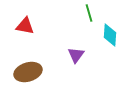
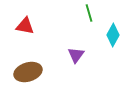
cyan diamond: moved 3 px right; rotated 25 degrees clockwise
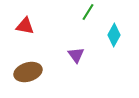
green line: moved 1 px left, 1 px up; rotated 48 degrees clockwise
cyan diamond: moved 1 px right
purple triangle: rotated 12 degrees counterclockwise
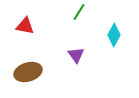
green line: moved 9 px left
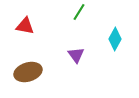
cyan diamond: moved 1 px right, 4 px down
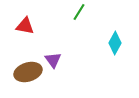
cyan diamond: moved 4 px down
purple triangle: moved 23 px left, 5 px down
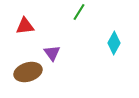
red triangle: rotated 18 degrees counterclockwise
cyan diamond: moved 1 px left
purple triangle: moved 1 px left, 7 px up
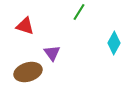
red triangle: rotated 24 degrees clockwise
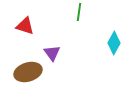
green line: rotated 24 degrees counterclockwise
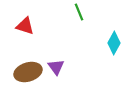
green line: rotated 30 degrees counterclockwise
purple triangle: moved 4 px right, 14 px down
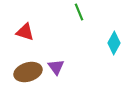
red triangle: moved 6 px down
